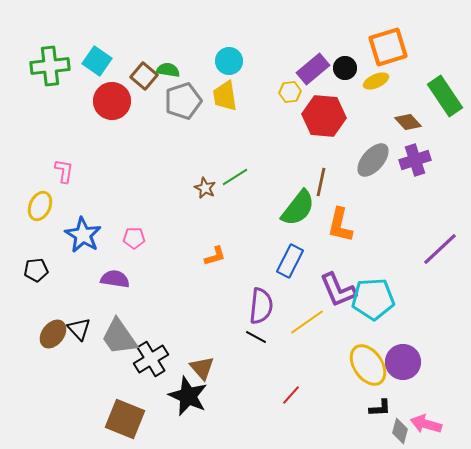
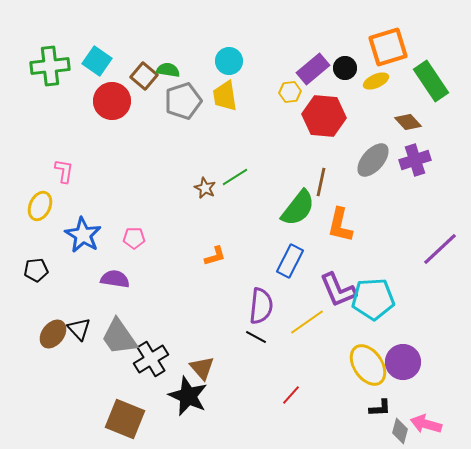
green rectangle at (445, 96): moved 14 px left, 15 px up
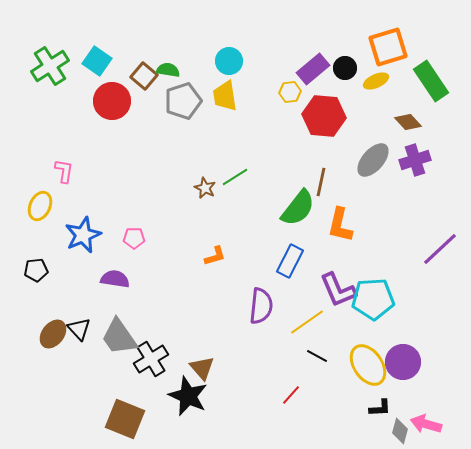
green cross at (50, 66): rotated 27 degrees counterclockwise
blue star at (83, 235): rotated 18 degrees clockwise
black line at (256, 337): moved 61 px right, 19 px down
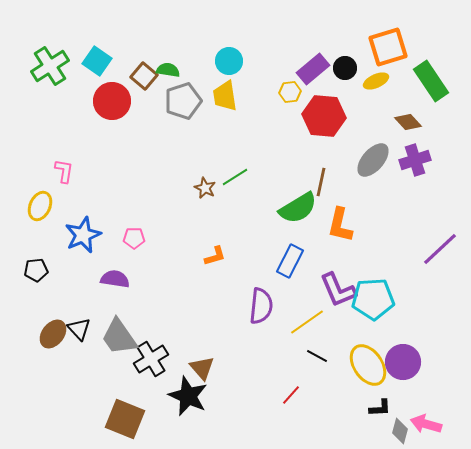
green semicircle at (298, 208): rotated 21 degrees clockwise
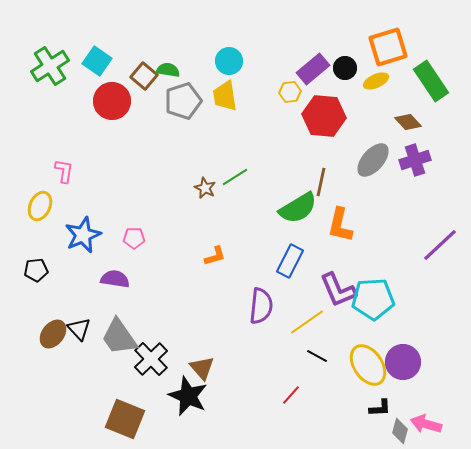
purple line at (440, 249): moved 4 px up
black cross at (151, 359): rotated 12 degrees counterclockwise
